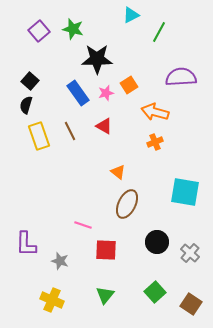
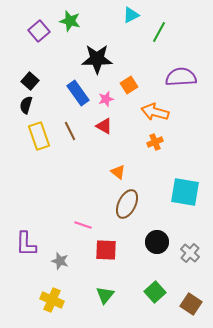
green star: moved 3 px left, 8 px up
pink star: moved 6 px down
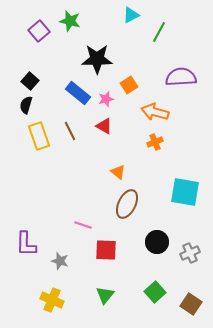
blue rectangle: rotated 15 degrees counterclockwise
gray cross: rotated 24 degrees clockwise
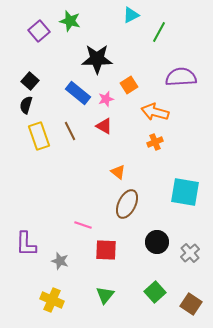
gray cross: rotated 18 degrees counterclockwise
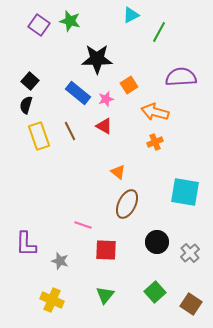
purple square: moved 6 px up; rotated 15 degrees counterclockwise
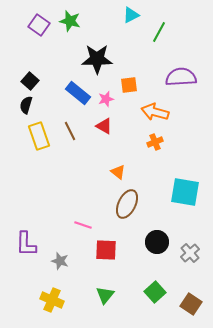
orange square: rotated 24 degrees clockwise
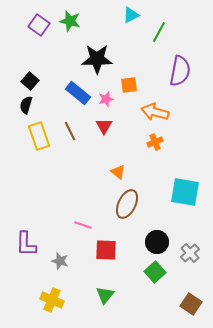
purple semicircle: moved 1 px left, 6 px up; rotated 104 degrees clockwise
red triangle: rotated 30 degrees clockwise
green square: moved 20 px up
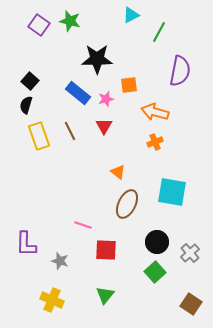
cyan square: moved 13 px left
